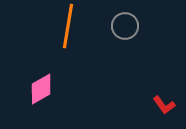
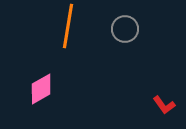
gray circle: moved 3 px down
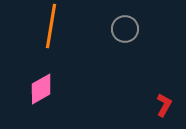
orange line: moved 17 px left
red L-shape: rotated 115 degrees counterclockwise
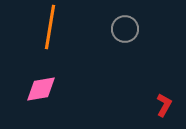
orange line: moved 1 px left, 1 px down
pink diamond: rotated 20 degrees clockwise
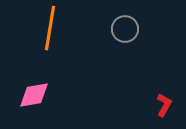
orange line: moved 1 px down
pink diamond: moved 7 px left, 6 px down
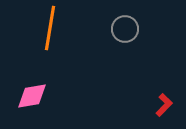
pink diamond: moved 2 px left, 1 px down
red L-shape: rotated 15 degrees clockwise
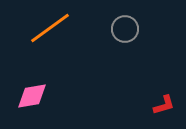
orange line: rotated 45 degrees clockwise
red L-shape: rotated 30 degrees clockwise
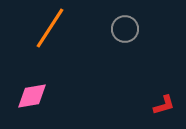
orange line: rotated 21 degrees counterclockwise
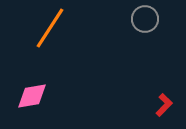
gray circle: moved 20 px right, 10 px up
red L-shape: rotated 30 degrees counterclockwise
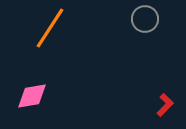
red L-shape: moved 1 px right
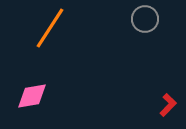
red L-shape: moved 3 px right
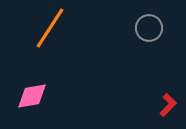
gray circle: moved 4 px right, 9 px down
